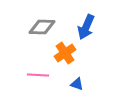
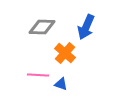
orange cross: rotated 15 degrees counterclockwise
blue triangle: moved 16 px left
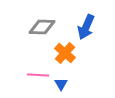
blue triangle: rotated 40 degrees clockwise
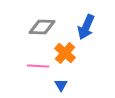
pink line: moved 9 px up
blue triangle: moved 1 px down
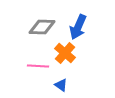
blue arrow: moved 8 px left
blue triangle: rotated 24 degrees counterclockwise
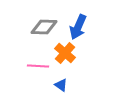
gray diamond: moved 2 px right
